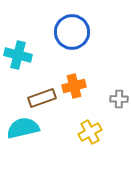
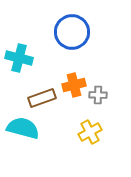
cyan cross: moved 1 px right, 3 px down
orange cross: moved 1 px up
gray cross: moved 21 px left, 4 px up
cyan semicircle: rotated 28 degrees clockwise
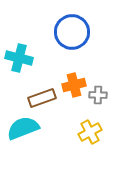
cyan semicircle: rotated 36 degrees counterclockwise
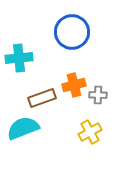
cyan cross: rotated 20 degrees counterclockwise
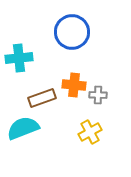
orange cross: rotated 20 degrees clockwise
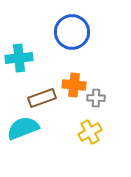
gray cross: moved 2 px left, 3 px down
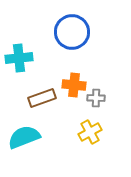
cyan semicircle: moved 1 px right, 9 px down
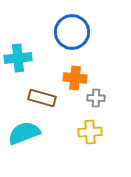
cyan cross: moved 1 px left
orange cross: moved 1 px right, 7 px up
brown rectangle: rotated 36 degrees clockwise
yellow cross: rotated 25 degrees clockwise
cyan semicircle: moved 4 px up
